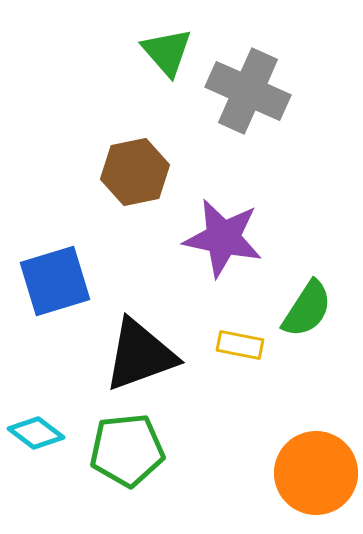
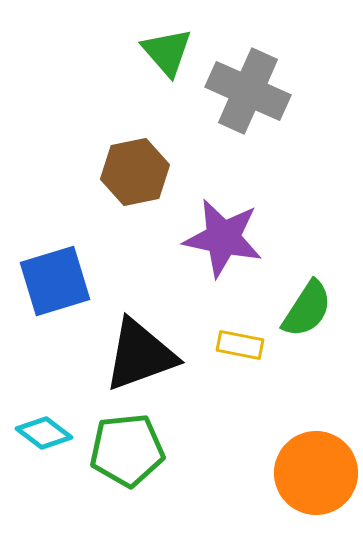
cyan diamond: moved 8 px right
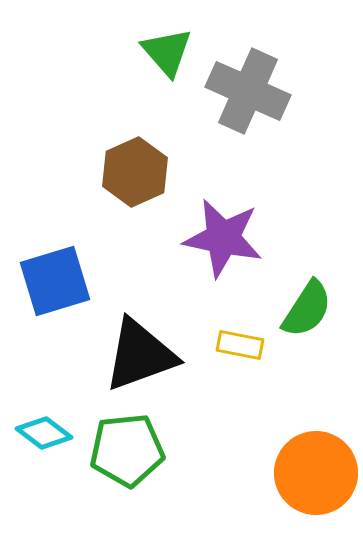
brown hexagon: rotated 12 degrees counterclockwise
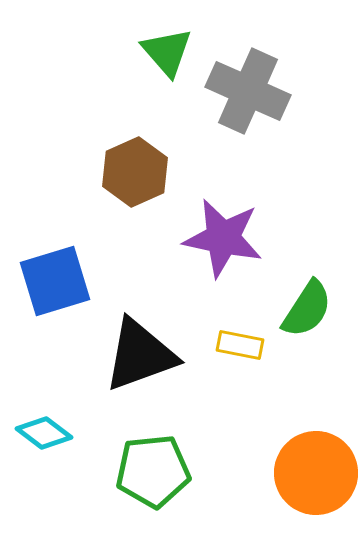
green pentagon: moved 26 px right, 21 px down
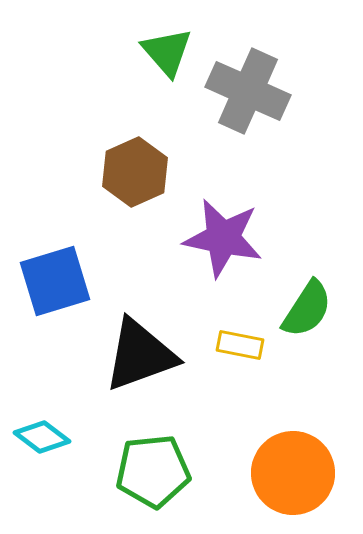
cyan diamond: moved 2 px left, 4 px down
orange circle: moved 23 px left
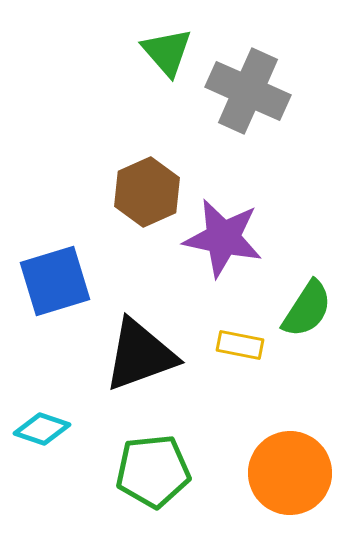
brown hexagon: moved 12 px right, 20 px down
cyan diamond: moved 8 px up; rotated 18 degrees counterclockwise
orange circle: moved 3 px left
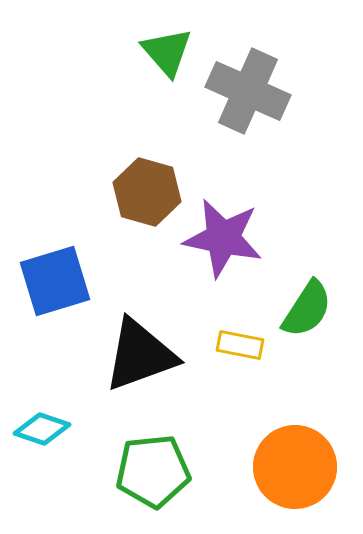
brown hexagon: rotated 20 degrees counterclockwise
orange circle: moved 5 px right, 6 px up
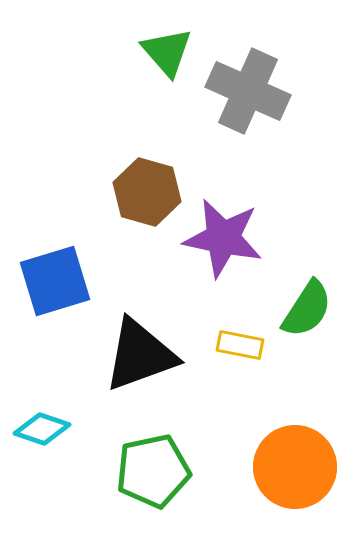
green pentagon: rotated 6 degrees counterclockwise
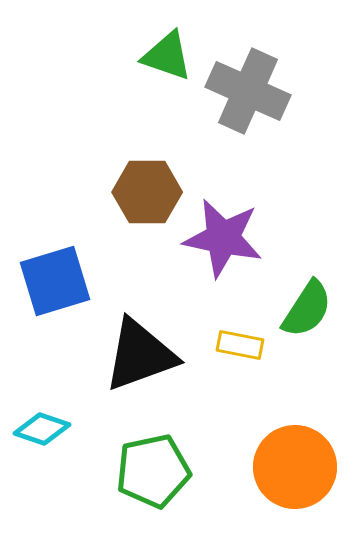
green triangle: moved 4 px down; rotated 30 degrees counterclockwise
brown hexagon: rotated 16 degrees counterclockwise
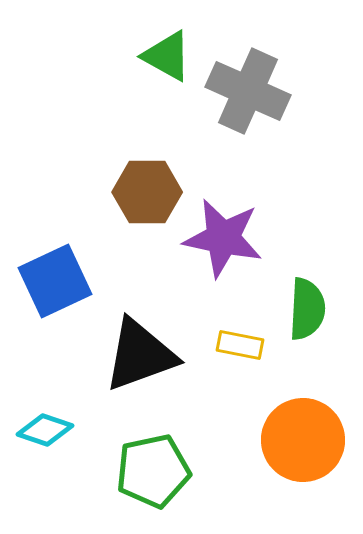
green triangle: rotated 10 degrees clockwise
blue square: rotated 8 degrees counterclockwise
green semicircle: rotated 30 degrees counterclockwise
cyan diamond: moved 3 px right, 1 px down
orange circle: moved 8 px right, 27 px up
